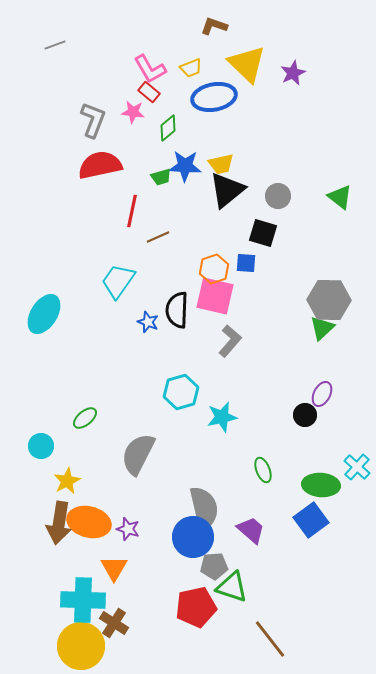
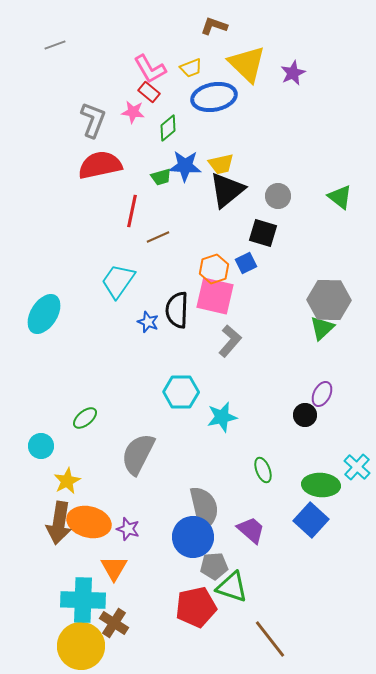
blue square at (246, 263): rotated 30 degrees counterclockwise
cyan hexagon at (181, 392): rotated 16 degrees clockwise
blue square at (311, 520): rotated 12 degrees counterclockwise
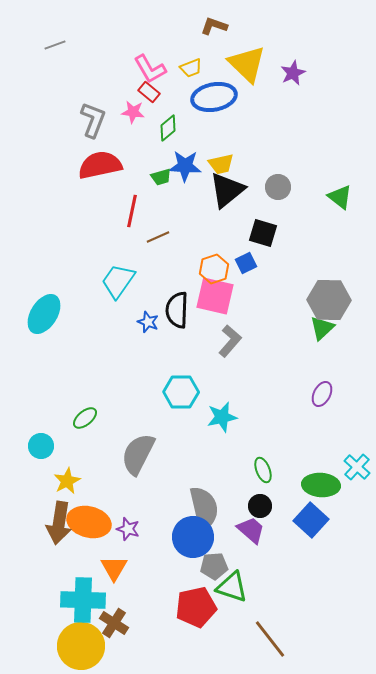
gray circle at (278, 196): moved 9 px up
black circle at (305, 415): moved 45 px left, 91 px down
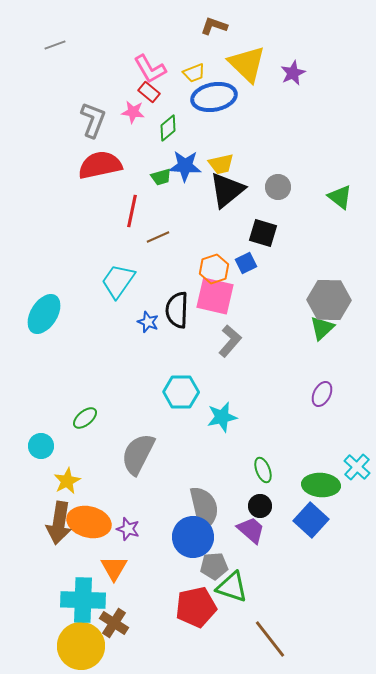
yellow trapezoid at (191, 68): moved 3 px right, 5 px down
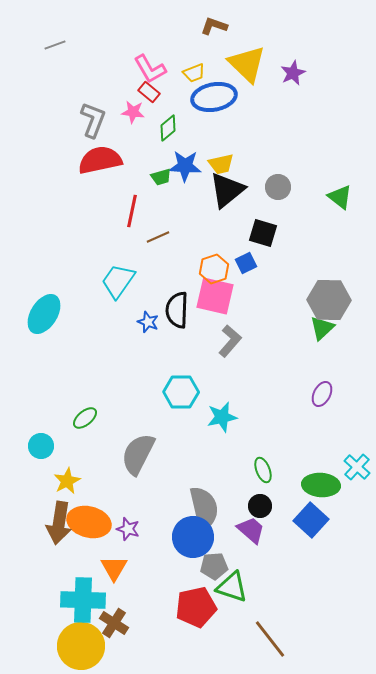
red semicircle at (100, 165): moved 5 px up
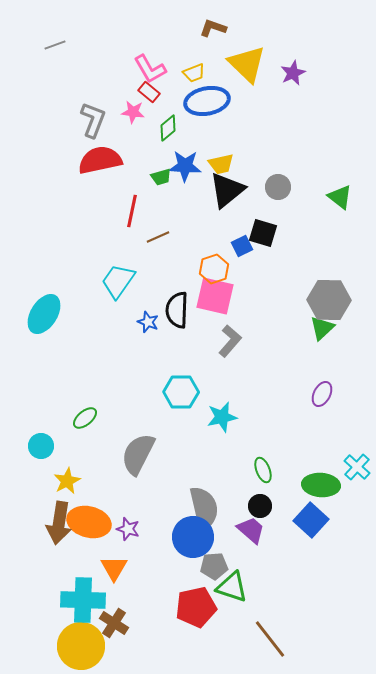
brown L-shape at (214, 26): moved 1 px left, 2 px down
blue ellipse at (214, 97): moved 7 px left, 4 px down
blue square at (246, 263): moved 4 px left, 17 px up
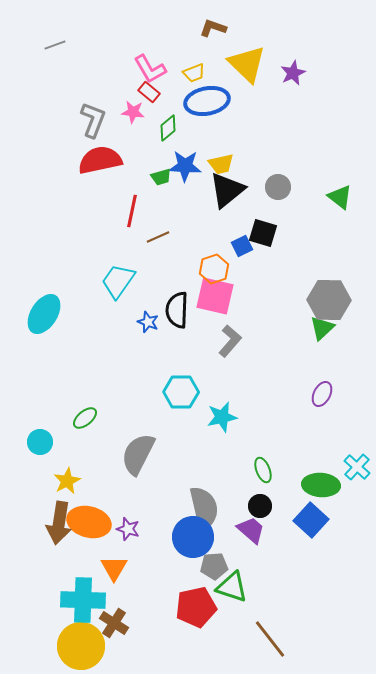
cyan circle at (41, 446): moved 1 px left, 4 px up
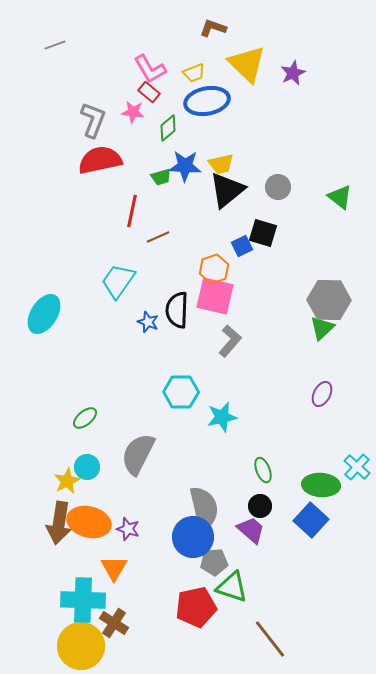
cyan circle at (40, 442): moved 47 px right, 25 px down
gray pentagon at (214, 566): moved 4 px up
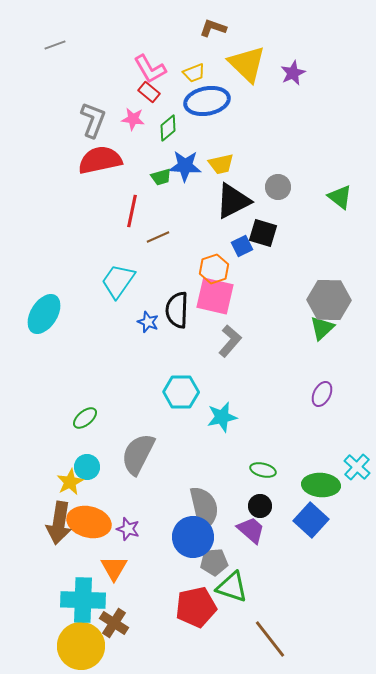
pink star at (133, 112): moved 7 px down
black triangle at (227, 190): moved 6 px right, 11 px down; rotated 12 degrees clockwise
green ellipse at (263, 470): rotated 55 degrees counterclockwise
yellow star at (67, 481): moved 3 px right, 1 px down
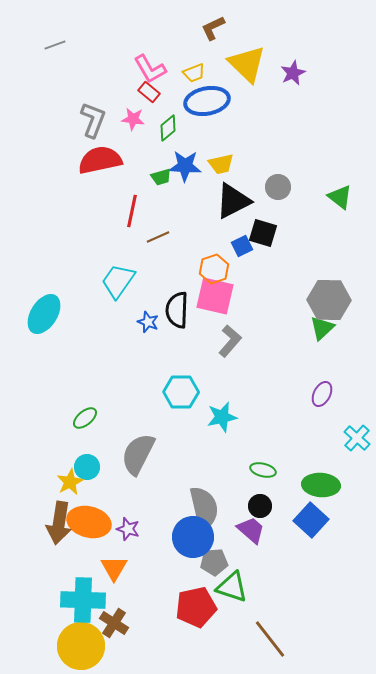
brown L-shape at (213, 28): rotated 44 degrees counterclockwise
cyan cross at (357, 467): moved 29 px up
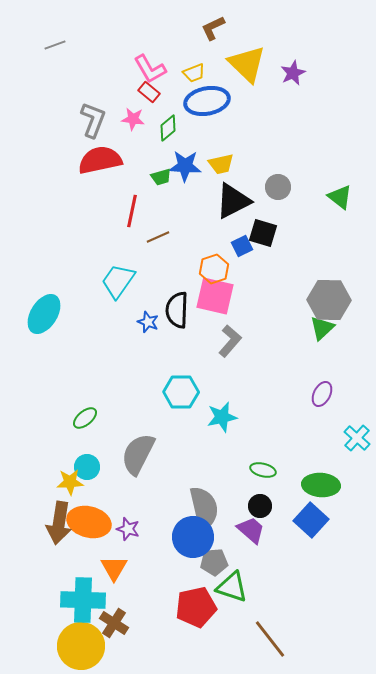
yellow star at (70, 482): rotated 24 degrees clockwise
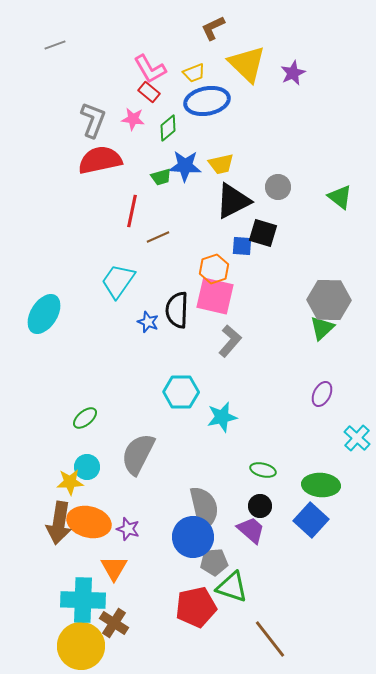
blue square at (242, 246): rotated 30 degrees clockwise
